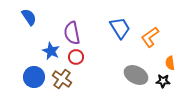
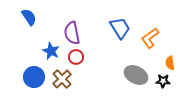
orange L-shape: moved 1 px down
brown cross: rotated 12 degrees clockwise
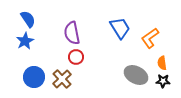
blue semicircle: moved 1 px left, 2 px down
blue star: moved 26 px left, 10 px up; rotated 18 degrees clockwise
orange semicircle: moved 8 px left
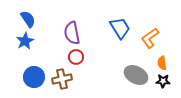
brown cross: rotated 30 degrees clockwise
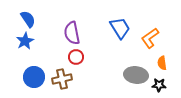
gray ellipse: rotated 20 degrees counterclockwise
black star: moved 4 px left, 4 px down
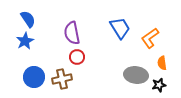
red circle: moved 1 px right
black star: rotated 16 degrees counterclockwise
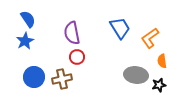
orange semicircle: moved 2 px up
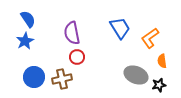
gray ellipse: rotated 15 degrees clockwise
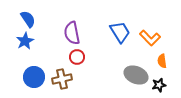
blue trapezoid: moved 4 px down
orange L-shape: rotated 100 degrees counterclockwise
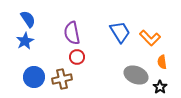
orange semicircle: moved 1 px down
black star: moved 1 px right, 2 px down; rotated 24 degrees counterclockwise
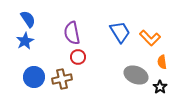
red circle: moved 1 px right
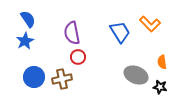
orange L-shape: moved 14 px up
black star: rotated 24 degrees counterclockwise
